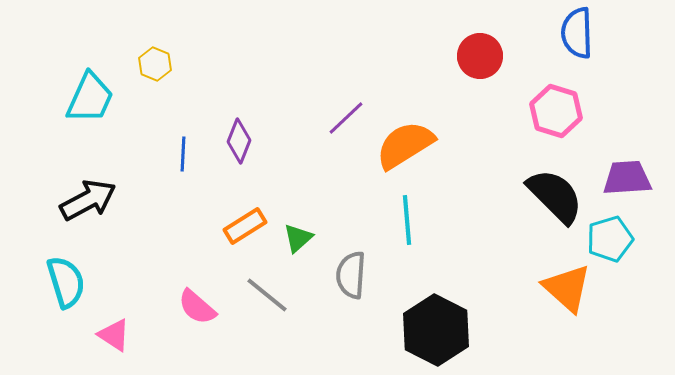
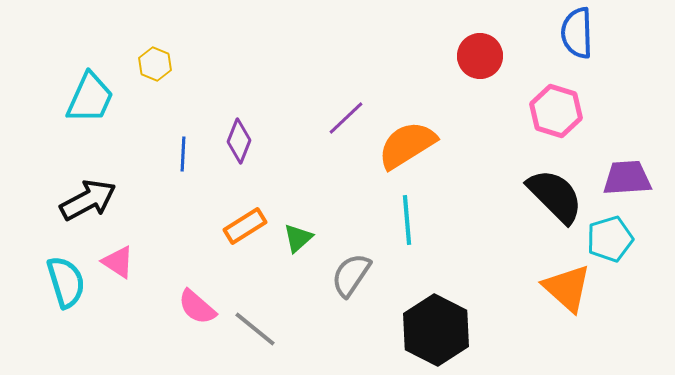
orange semicircle: moved 2 px right
gray semicircle: rotated 30 degrees clockwise
gray line: moved 12 px left, 34 px down
pink triangle: moved 4 px right, 73 px up
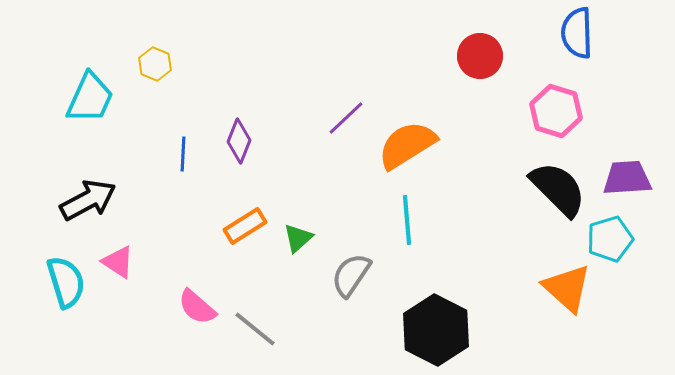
black semicircle: moved 3 px right, 7 px up
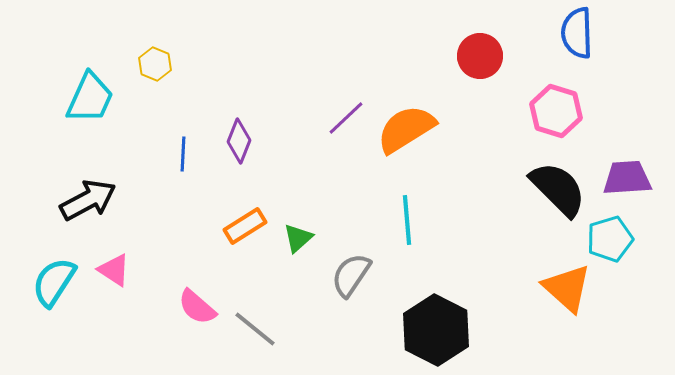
orange semicircle: moved 1 px left, 16 px up
pink triangle: moved 4 px left, 8 px down
cyan semicircle: moved 12 px left; rotated 130 degrees counterclockwise
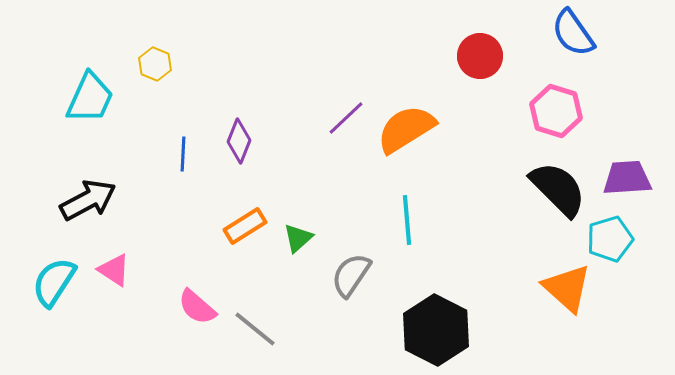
blue semicircle: moved 4 px left; rotated 33 degrees counterclockwise
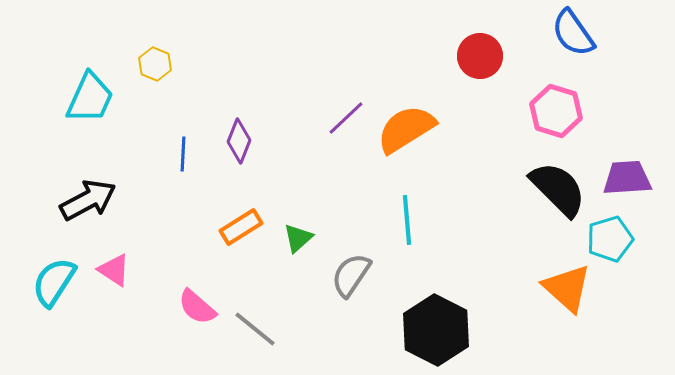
orange rectangle: moved 4 px left, 1 px down
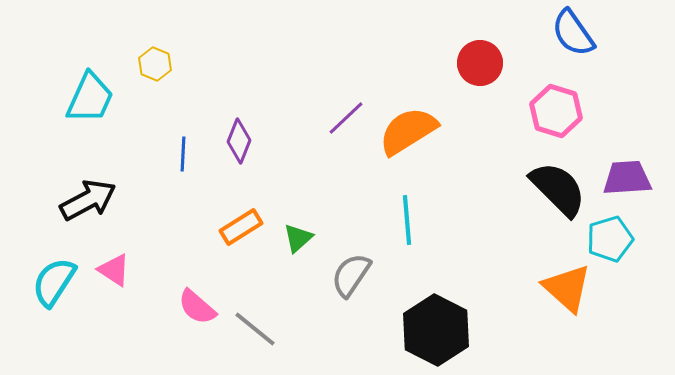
red circle: moved 7 px down
orange semicircle: moved 2 px right, 2 px down
